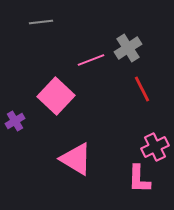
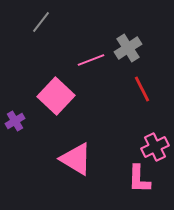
gray line: rotated 45 degrees counterclockwise
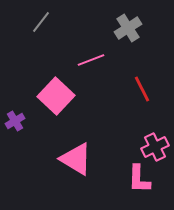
gray cross: moved 20 px up
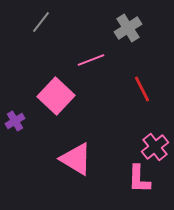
pink cross: rotated 12 degrees counterclockwise
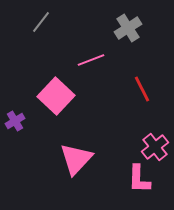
pink triangle: rotated 42 degrees clockwise
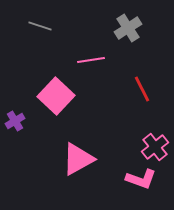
gray line: moved 1 px left, 4 px down; rotated 70 degrees clockwise
pink line: rotated 12 degrees clockwise
pink triangle: moved 2 px right; rotated 18 degrees clockwise
pink L-shape: moved 2 px right; rotated 72 degrees counterclockwise
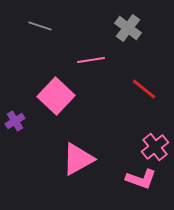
gray cross: rotated 20 degrees counterclockwise
red line: moved 2 px right; rotated 24 degrees counterclockwise
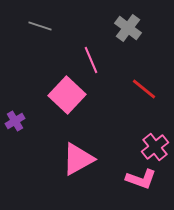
pink line: rotated 76 degrees clockwise
pink square: moved 11 px right, 1 px up
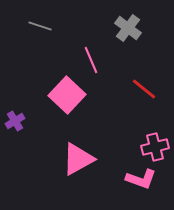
pink cross: rotated 24 degrees clockwise
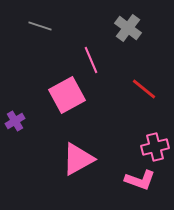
pink square: rotated 18 degrees clockwise
pink L-shape: moved 1 px left, 1 px down
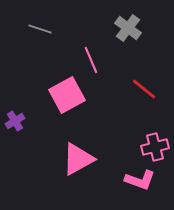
gray line: moved 3 px down
